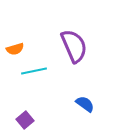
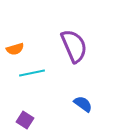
cyan line: moved 2 px left, 2 px down
blue semicircle: moved 2 px left
purple square: rotated 18 degrees counterclockwise
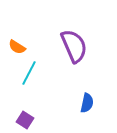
orange semicircle: moved 2 px right, 2 px up; rotated 48 degrees clockwise
cyan line: moved 3 px left; rotated 50 degrees counterclockwise
blue semicircle: moved 4 px right, 1 px up; rotated 66 degrees clockwise
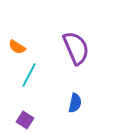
purple semicircle: moved 2 px right, 2 px down
cyan line: moved 2 px down
blue semicircle: moved 12 px left
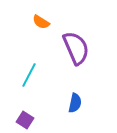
orange semicircle: moved 24 px right, 25 px up
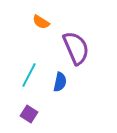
blue semicircle: moved 15 px left, 21 px up
purple square: moved 4 px right, 6 px up
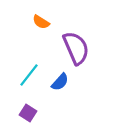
cyan line: rotated 10 degrees clockwise
blue semicircle: rotated 30 degrees clockwise
purple square: moved 1 px left, 1 px up
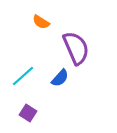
cyan line: moved 6 px left, 1 px down; rotated 10 degrees clockwise
blue semicircle: moved 4 px up
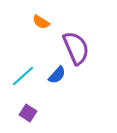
blue semicircle: moved 3 px left, 3 px up
